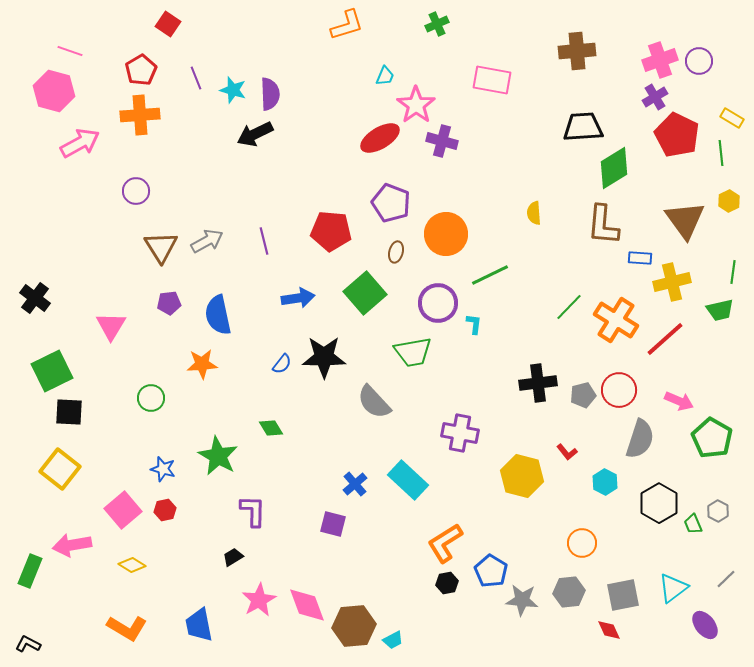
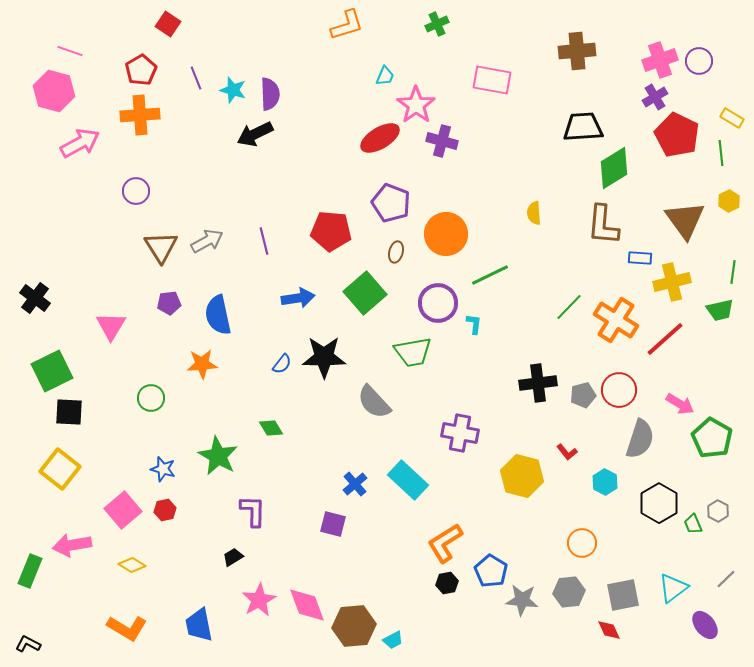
pink arrow at (679, 401): moved 1 px right, 3 px down; rotated 8 degrees clockwise
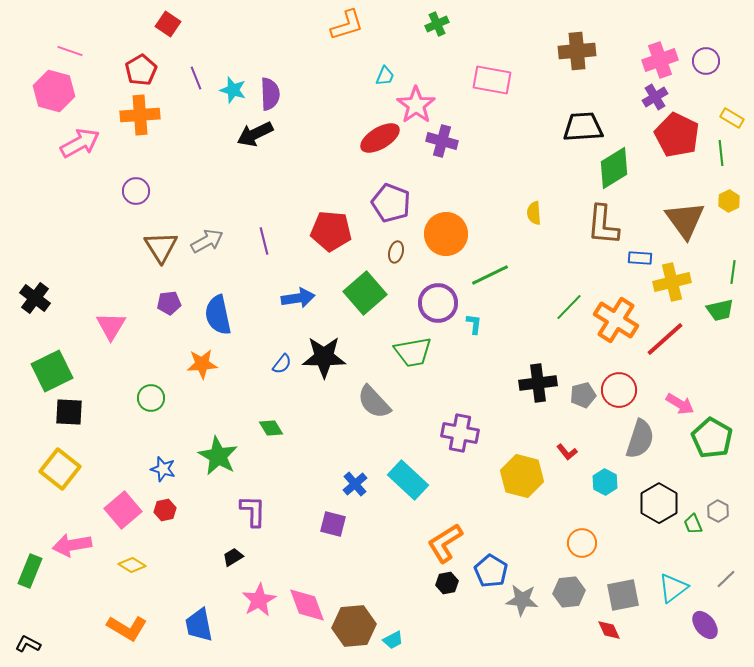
purple circle at (699, 61): moved 7 px right
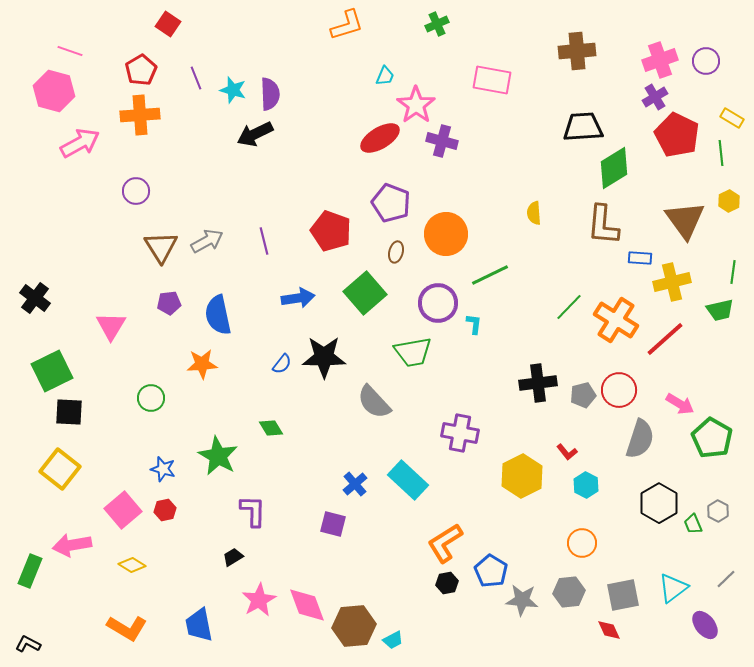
red pentagon at (331, 231): rotated 15 degrees clockwise
yellow hexagon at (522, 476): rotated 18 degrees clockwise
cyan hexagon at (605, 482): moved 19 px left, 3 px down
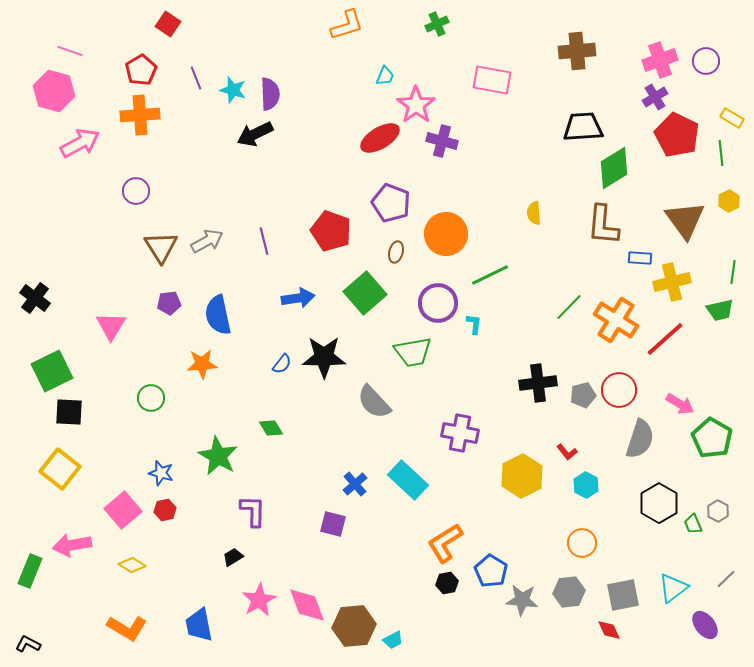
blue star at (163, 469): moved 2 px left, 4 px down
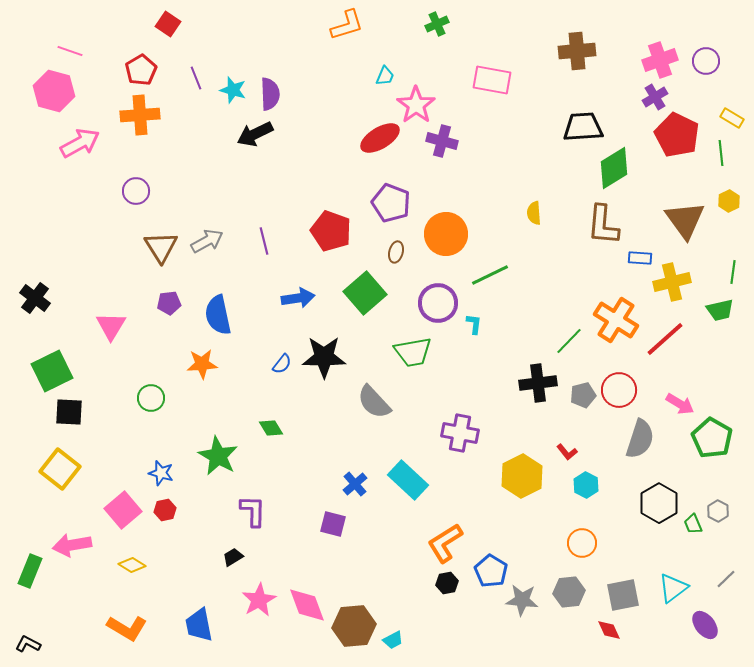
green line at (569, 307): moved 34 px down
